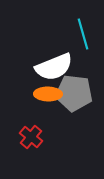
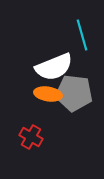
cyan line: moved 1 px left, 1 px down
orange ellipse: rotated 8 degrees clockwise
red cross: rotated 10 degrees counterclockwise
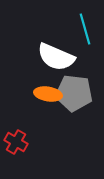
cyan line: moved 3 px right, 6 px up
white semicircle: moved 2 px right, 10 px up; rotated 45 degrees clockwise
red cross: moved 15 px left, 5 px down
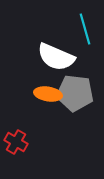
gray pentagon: moved 1 px right
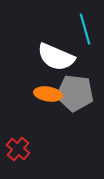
red cross: moved 2 px right, 7 px down; rotated 10 degrees clockwise
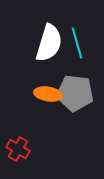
cyan line: moved 8 px left, 14 px down
white semicircle: moved 7 px left, 14 px up; rotated 96 degrees counterclockwise
red cross: rotated 10 degrees counterclockwise
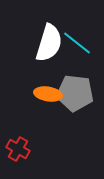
cyan line: rotated 36 degrees counterclockwise
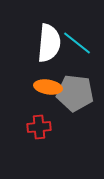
white semicircle: rotated 12 degrees counterclockwise
orange ellipse: moved 7 px up
red cross: moved 21 px right, 22 px up; rotated 35 degrees counterclockwise
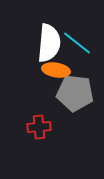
orange ellipse: moved 8 px right, 17 px up
